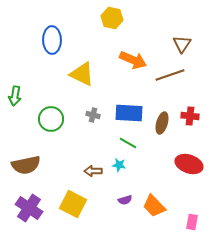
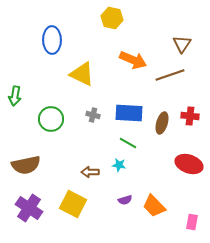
brown arrow: moved 3 px left, 1 px down
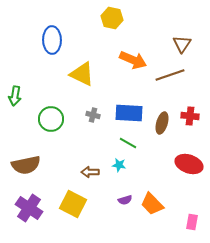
orange trapezoid: moved 2 px left, 2 px up
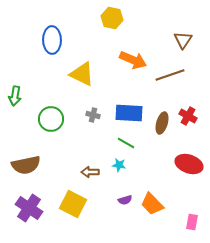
brown triangle: moved 1 px right, 4 px up
red cross: moved 2 px left; rotated 24 degrees clockwise
green line: moved 2 px left
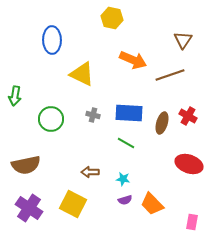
cyan star: moved 4 px right, 14 px down
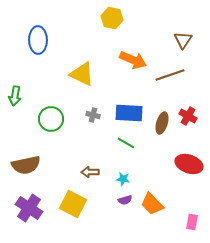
blue ellipse: moved 14 px left
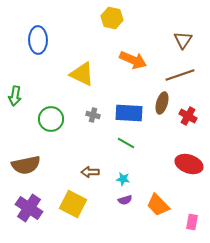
brown line: moved 10 px right
brown ellipse: moved 20 px up
orange trapezoid: moved 6 px right, 1 px down
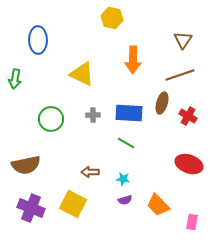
orange arrow: rotated 68 degrees clockwise
green arrow: moved 17 px up
gray cross: rotated 16 degrees counterclockwise
purple cross: moved 2 px right; rotated 12 degrees counterclockwise
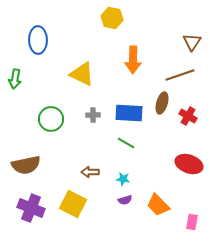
brown triangle: moved 9 px right, 2 px down
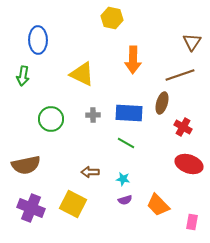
green arrow: moved 8 px right, 3 px up
red cross: moved 5 px left, 11 px down
